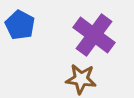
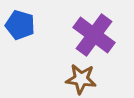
blue pentagon: rotated 12 degrees counterclockwise
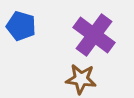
blue pentagon: moved 1 px right, 1 px down
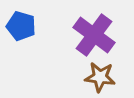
brown star: moved 19 px right, 2 px up
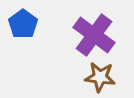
blue pentagon: moved 2 px right, 2 px up; rotated 20 degrees clockwise
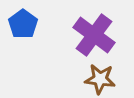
brown star: moved 2 px down
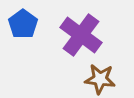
purple cross: moved 13 px left
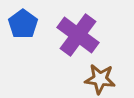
purple cross: moved 3 px left
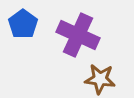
purple cross: rotated 12 degrees counterclockwise
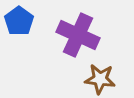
blue pentagon: moved 4 px left, 3 px up
